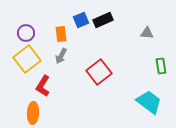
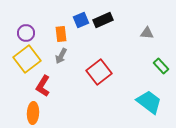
green rectangle: rotated 35 degrees counterclockwise
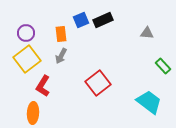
green rectangle: moved 2 px right
red square: moved 1 px left, 11 px down
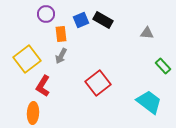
black rectangle: rotated 54 degrees clockwise
purple circle: moved 20 px right, 19 px up
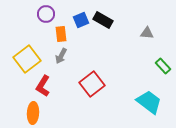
red square: moved 6 px left, 1 px down
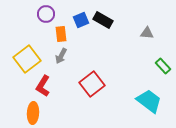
cyan trapezoid: moved 1 px up
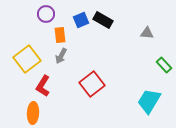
orange rectangle: moved 1 px left, 1 px down
green rectangle: moved 1 px right, 1 px up
cyan trapezoid: rotated 96 degrees counterclockwise
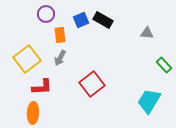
gray arrow: moved 1 px left, 2 px down
red L-shape: moved 1 px left, 1 px down; rotated 125 degrees counterclockwise
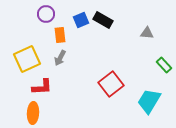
yellow square: rotated 12 degrees clockwise
red square: moved 19 px right
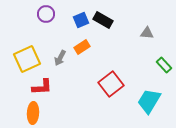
orange rectangle: moved 22 px right, 12 px down; rotated 63 degrees clockwise
